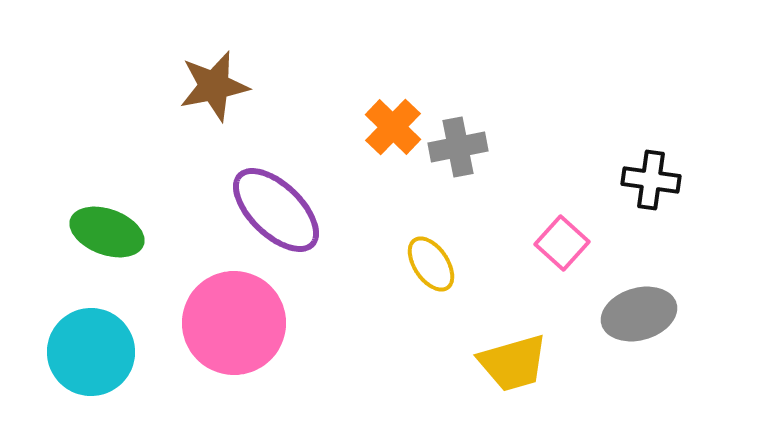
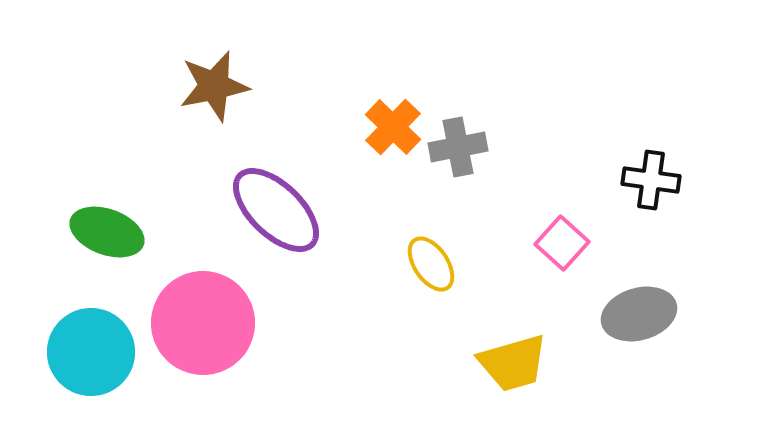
pink circle: moved 31 px left
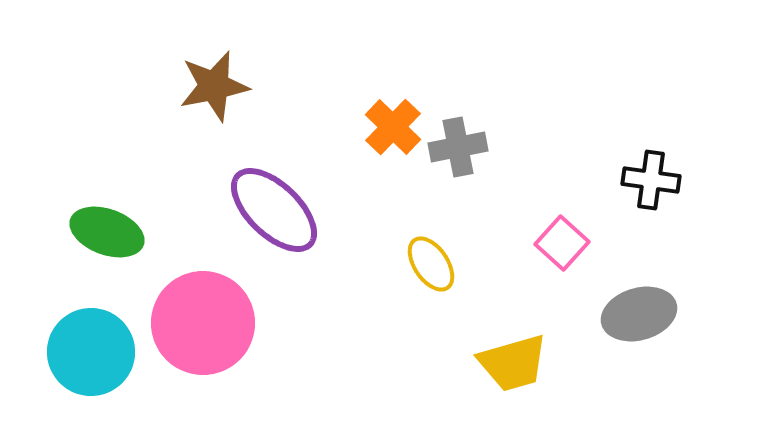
purple ellipse: moved 2 px left
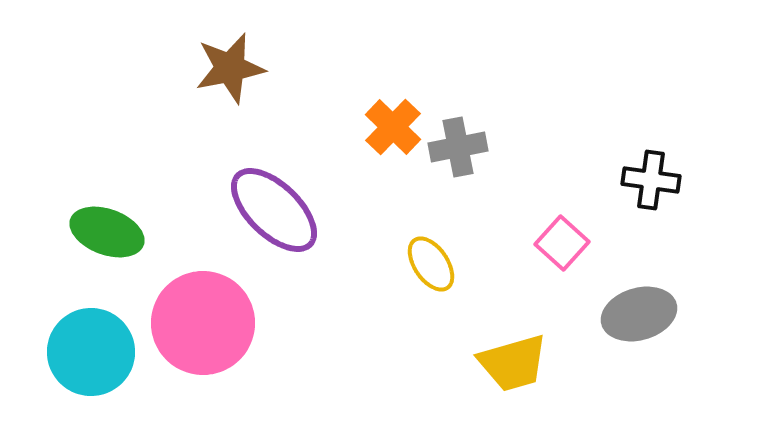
brown star: moved 16 px right, 18 px up
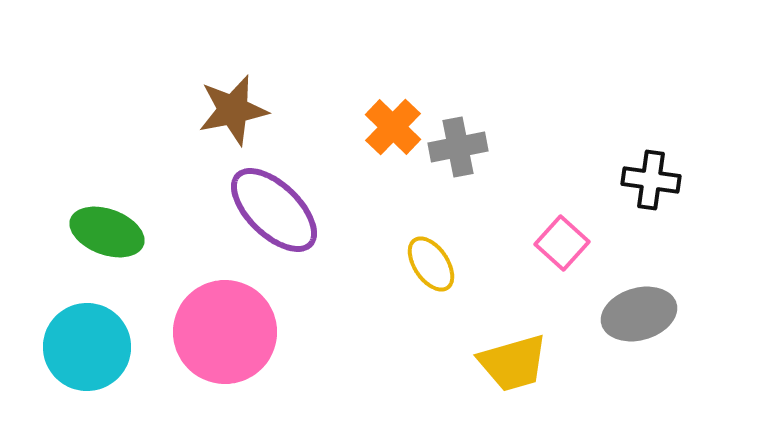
brown star: moved 3 px right, 42 px down
pink circle: moved 22 px right, 9 px down
cyan circle: moved 4 px left, 5 px up
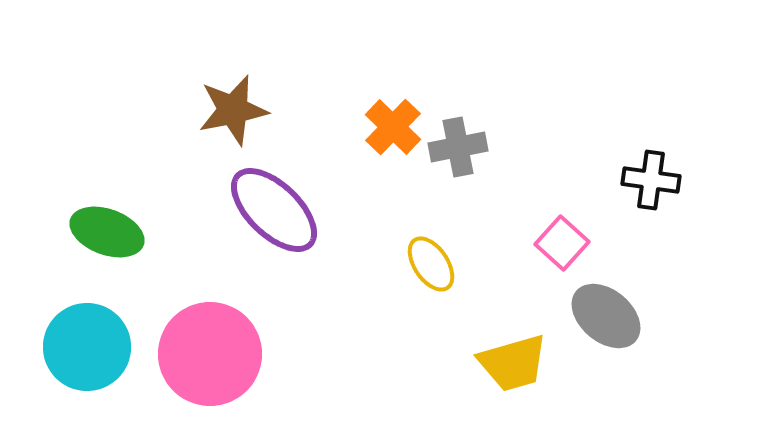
gray ellipse: moved 33 px left, 2 px down; rotated 56 degrees clockwise
pink circle: moved 15 px left, 22 px down
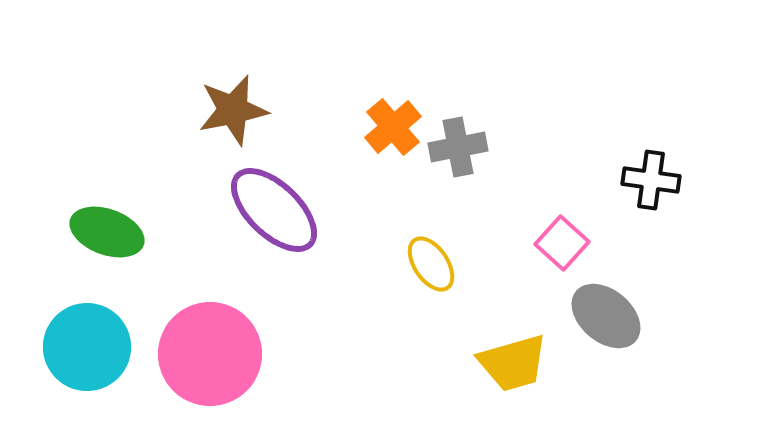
orange cross: rotated 6 degrees clockwise
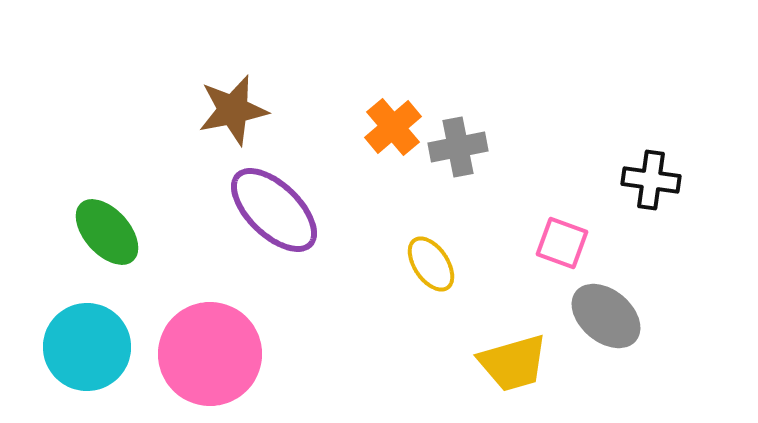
green ellipse: rotated 28 degrees clockwise
pink square: rotated 22 degrees counterclockwise
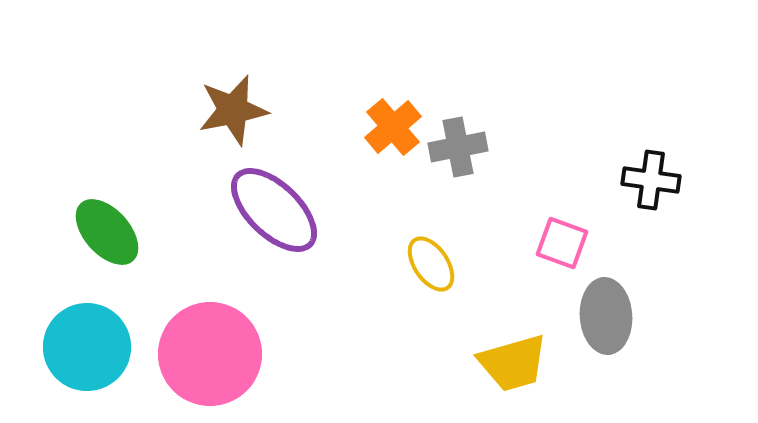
gray ellipse: rotated 46 degrees clockwise
